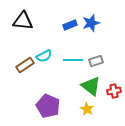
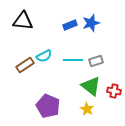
red cross: rotated 24 degrees clockwise
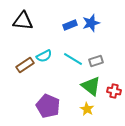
cyan line: moved 1 px up; rotated 30 degrees clockwise
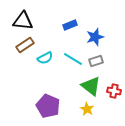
blue star: moved 4 px right, 14 px down
cyan semicircle: moved 1 px right, 2 px down
brown rectangle: moved 20 px up
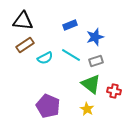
cyan line: moved 2 px left, 4 px up
green triangle: moved 2 px up
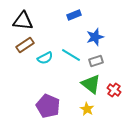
blue rectangle: moved 4 px right, 10 px up
red cross: moved 1 px up; rotated 24 degrees clockwise
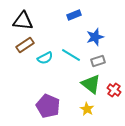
gray rectangle: moved 2 px right
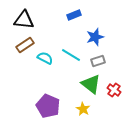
black triangle: moved 1 px right, 1 px up
cyan semicircle: rotated 126 degrees counterclockwise
yellow star: moved 4 px left
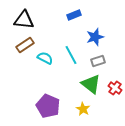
cyan line: rotated 30 degrees clockwise
red cross: moved 1 px right, 2 px up
